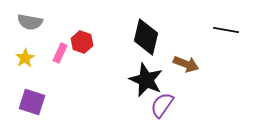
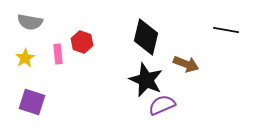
pink rectangle: moved 2 px left, 1 px down; rotated 30 degrees counterclockwise
purple semicircle: rotated 32 degrees clockwise
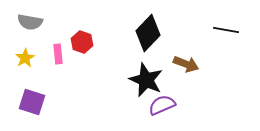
black diamond: moved 2 px right, 4 px up; rotated 30 degrees clockwise
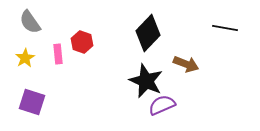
gray semicircle: rotated 45 degrees clockwise
black line: moved 1 px left, 2 px up
black star: moved 1 px down
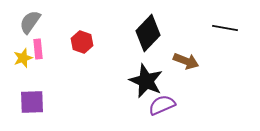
gray semicircle: rotated 70 degrees clockwise
pink rectangle: moved 20 px left, 5 px up
yellow star: moved 2 px left; rotated 12 degrees clockwise
brown arrow: moved 3 px up
purple square: rotated 20 degrees counterclockwise
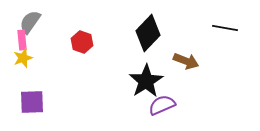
pink rectangle: moved 16 px left, 9 px up
black star: rotated 16 degrees clockwise
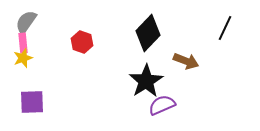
gray semicircle: moved 4 px left
black line: rotated 75 degrees counterclockwise
pink rectangle: moved 1 px right, 3 px down
